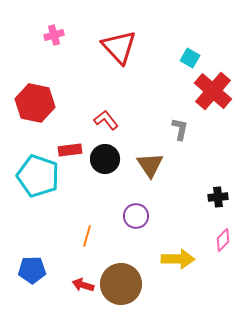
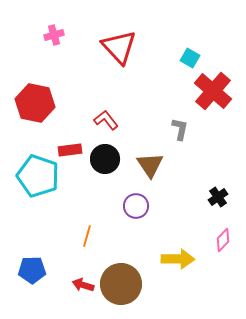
black cross: rotated 30 degrees counterclockwise
purple circle: moved 10 px up
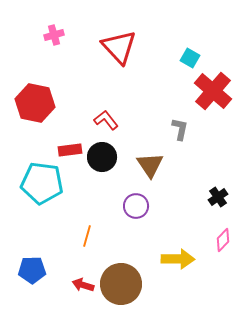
black circle: moved 3 px left, 2 px up
cyan pentagon: moved 4 px right, 7 px down; rotated 12 degrees counterclockwise
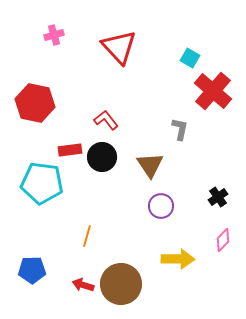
purple circle: moved 25 px right
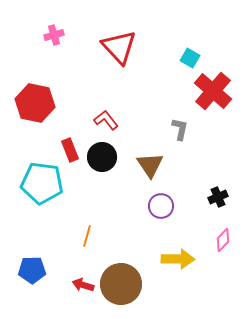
red rectangle: rotated 75 degrees clockwise
black cross: rotated 12 degrees clockwise
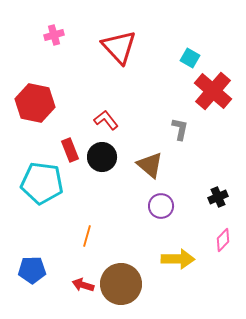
brown triangle: rotated 16 degrees counterclockwise
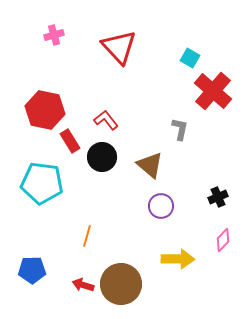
red hexagon: moved 10 px right, 7 px down
red rectangle: moved 9 px up; rotated 10 degrees counterclockwise
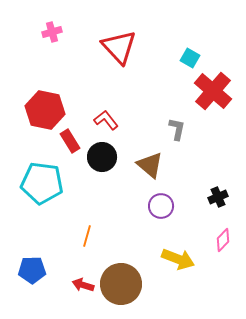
pink cross: moved 2 px left, 3 px up
gray L-shape: moved 3 px left
yellow arrow: rotated 20 degrees clockwise
